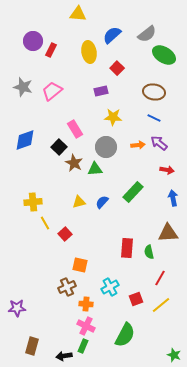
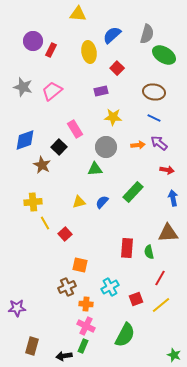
gray semicircle at (147, 34): rotated 36 degrees counterclockwise
brown star at (74, 163): moved 32 px left, 2 px down
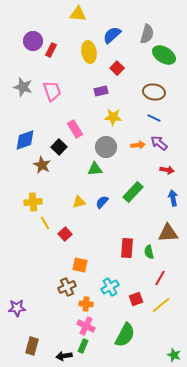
pink trapezoid at (52, 91): rotated 110 degrees clockwise
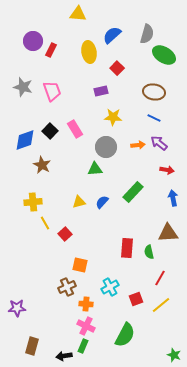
black square at (59, 147): moved 9 px left, 16 px up
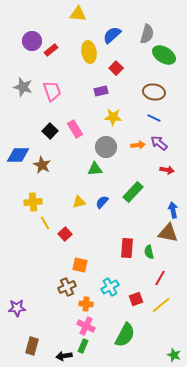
purple circle at (33, 41): moved 1 px left
red rectangle at (51, 50): rotated 24 degrees clockwise
red square at (117, 68): moved 1 px left
blue diamond at (25, 140): moved 7 px left, 15 px down; rotated 20 degrees clockwise
blue arrow at (173, 198): moved 12 px down
brown triangle at (168, 233): rotated 15 degrees clockwise
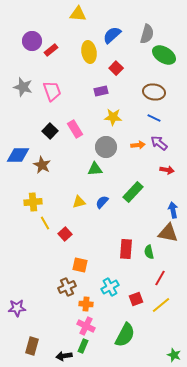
red rectangle at (127, 248): moved 1 px left, 1 px down
